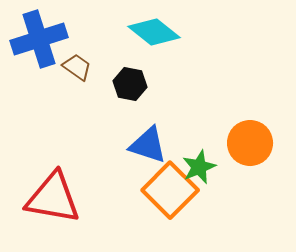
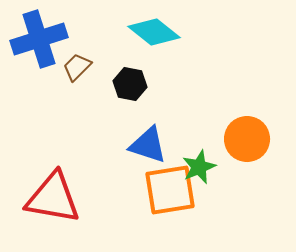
brown trapezoid: rotated 80 degrees counterclockwise
orange circle: moved 3 px left, 4 px up
orange square: rotated 36 degrees clockwise
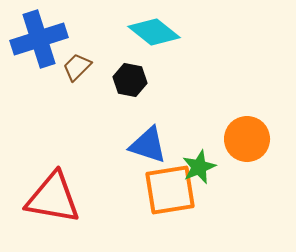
black hexagon: moved 4 px up
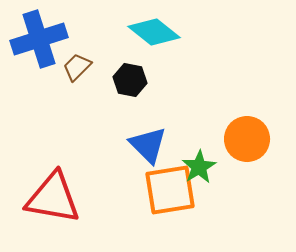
blue triangle: rotated 27 degrees clockwise
green star: rotated 8 degrees counterclockwise
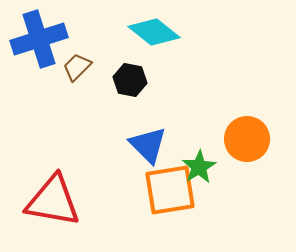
red triangle: moved 3 px down
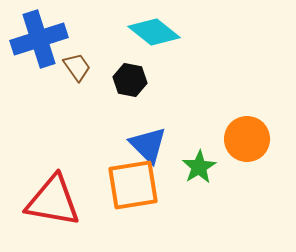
brown trapezoid: rotated 100 degrees clockwise
orange square: moved 37 px left, 5 px up
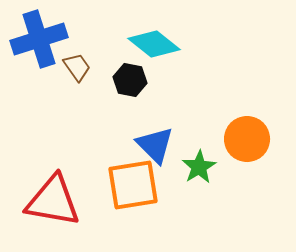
cyan diamond: moved 12 px down
blue triangle: moved 7 px right
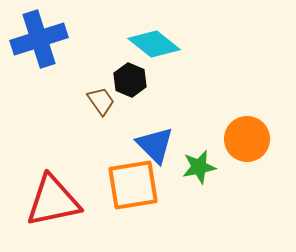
brown trapezoid: moved 24 px right, 34 px down
black hexagon: rotated 12 degrees clockwise
green star: rotated 20 degrees clockwise
red triangle: rotated 22 degrees counterclockwise
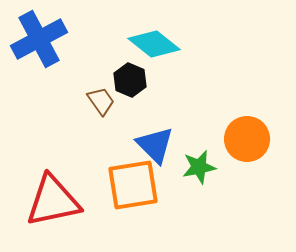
blue cross: rotated 10 degrees counterclockwise
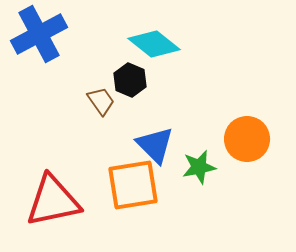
blue cross: moved 5 px up
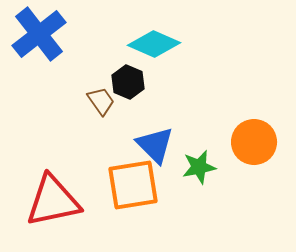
blue cross: rotated 10 degrees counterclockwise
cyan diamond: rotated 15 degrees counterclockwise
black hexagon: moved 2 px left, 2 px down
orange circle: moved 7 px right, 3 px down
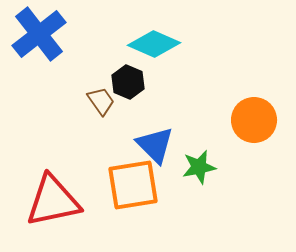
orange circle: moved 22 px up
